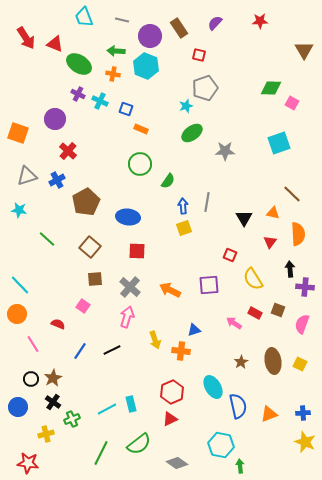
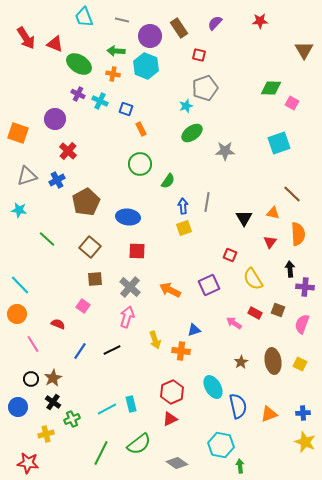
orange rectangle at (141, 129): rotated 40 degrees clockwise
purple square at (209, 285): rotated 20 degrees counterclockwise
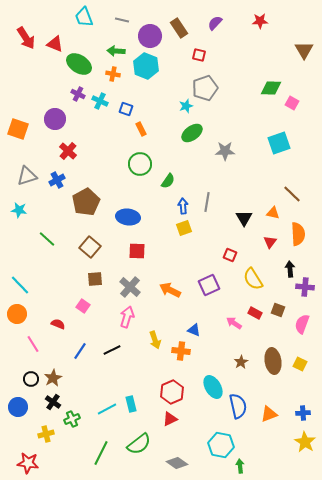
orange square at (18, 133): moved 4 px up
blue triangle at (194, 330): rotated 40 degrees clockwise
yellow star at (305, 442): rotated 10 degrees clockwise
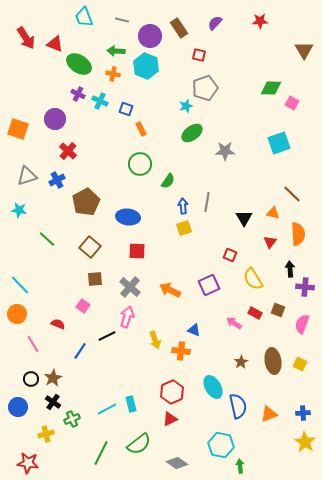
black line at (112, 350): moved 5 px left, 14 px up
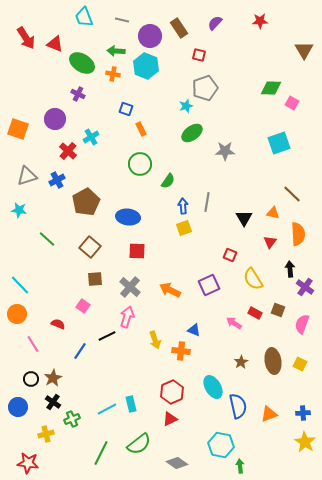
green ellipse at (79, 64): moved 3 px right, 1 px up
cyan cross at (100, 101): moved 9 px left, 36 px down; rotated 35 degrees clockwise
purple cross at (305, 287): rotated 30 degrees clockwise
